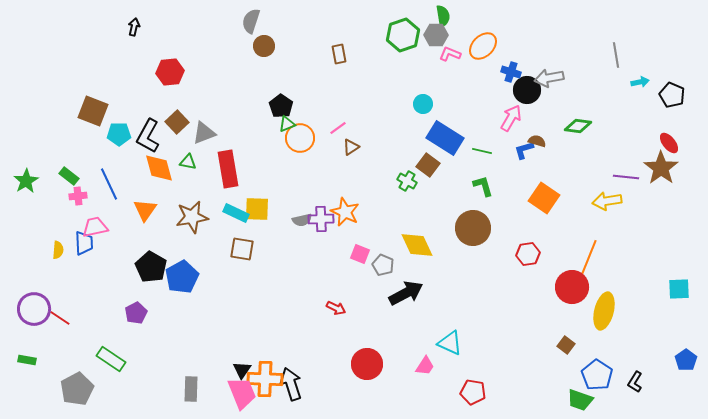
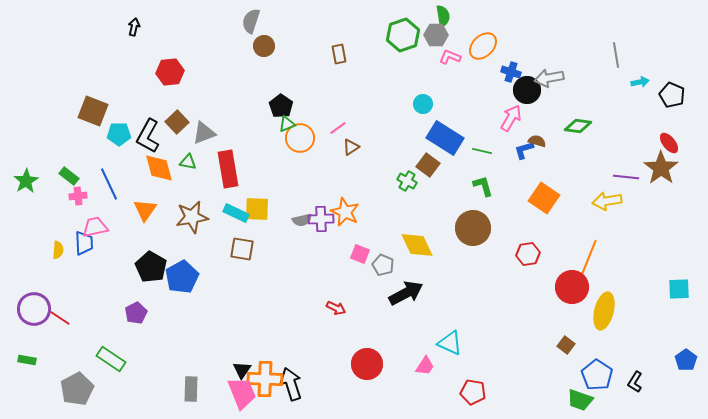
pink L-shape at (450, 54): moved 3 px down
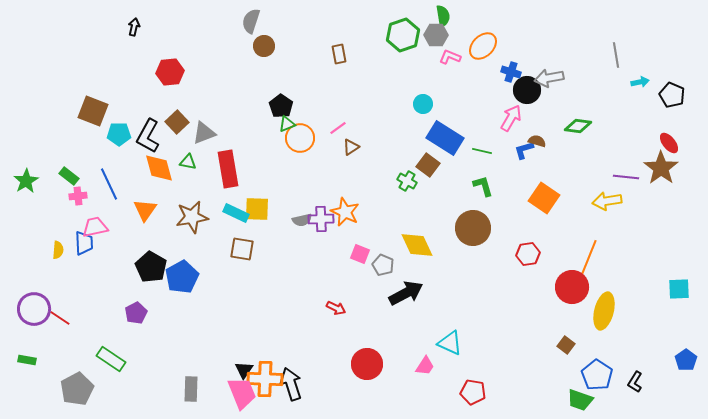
black triangle at (242, 370): moved 2 px right
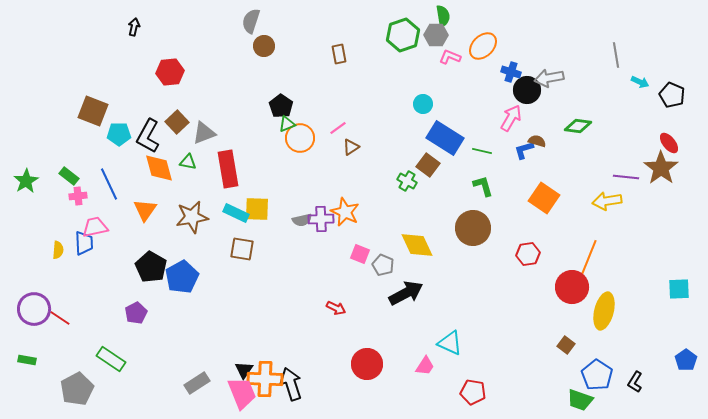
cyan arrow at (640, 82): rotated 36 degrees clockwise
gray rectangle at (191, 389): moved 6 px right, 6 px up; rotated 55 degrees clockwise
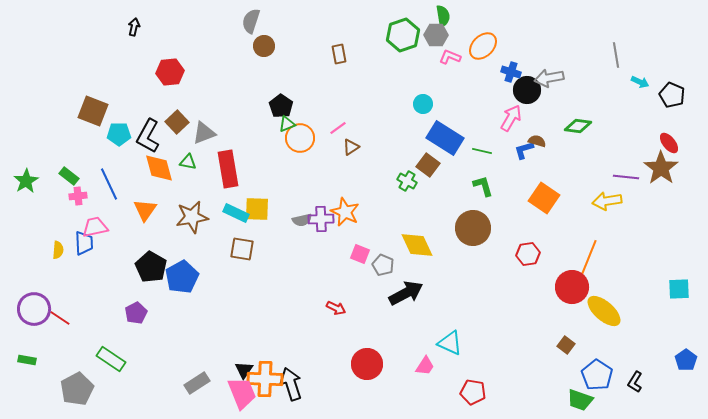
yellow ellipse at (604, 311): rotated 63 degrees counterclockwise
